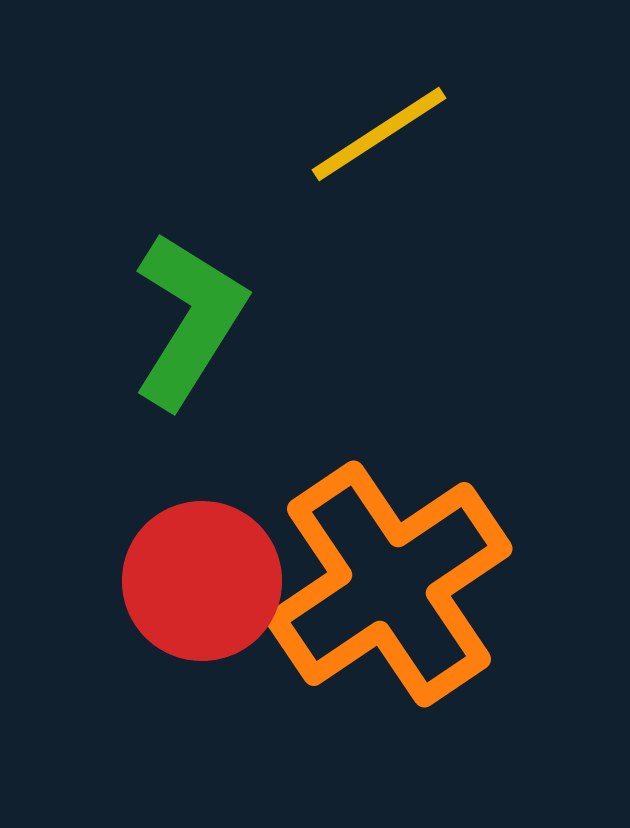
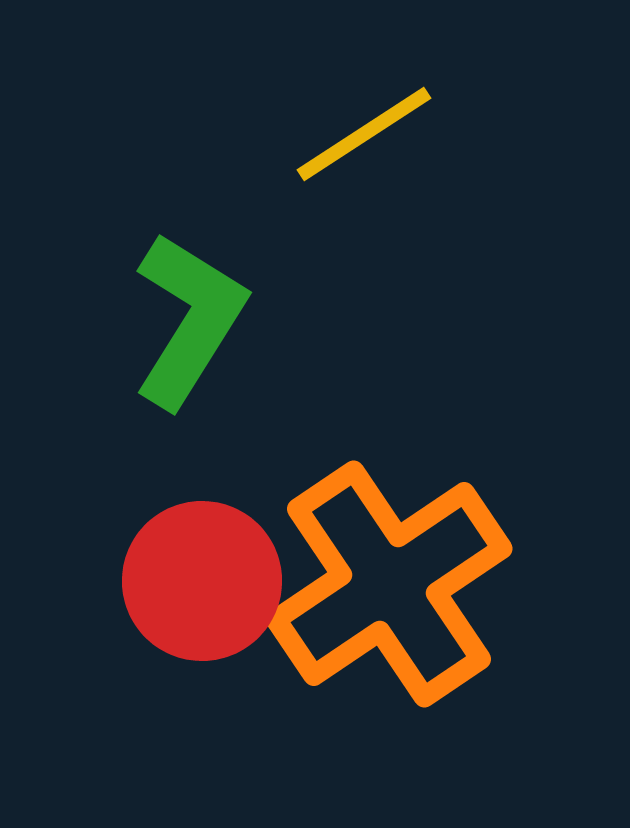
yellow line: moved 15 px left
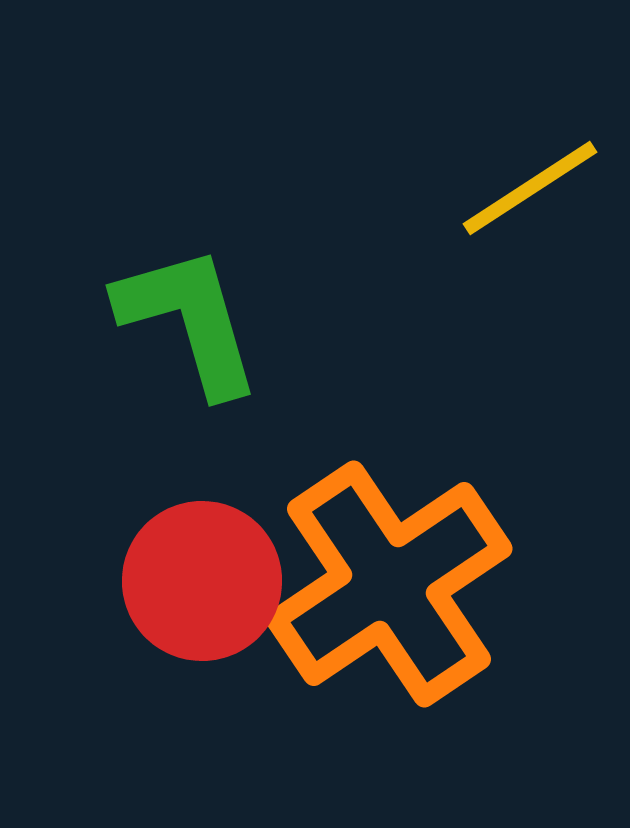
yellow line: moved 166 px right, 54 px down
green L-shape: rotated 48 degrees counterclockwise
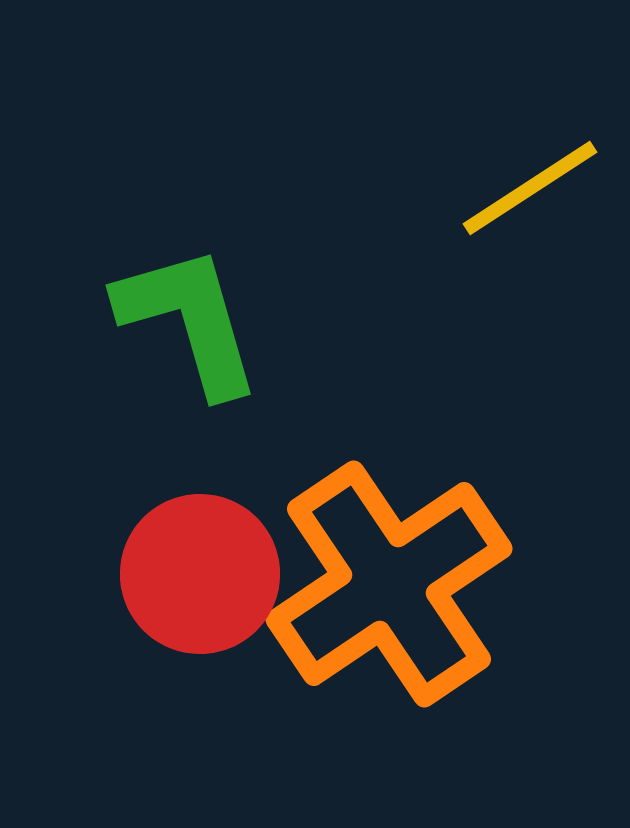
red circle: moved 2 px left, 7 px up
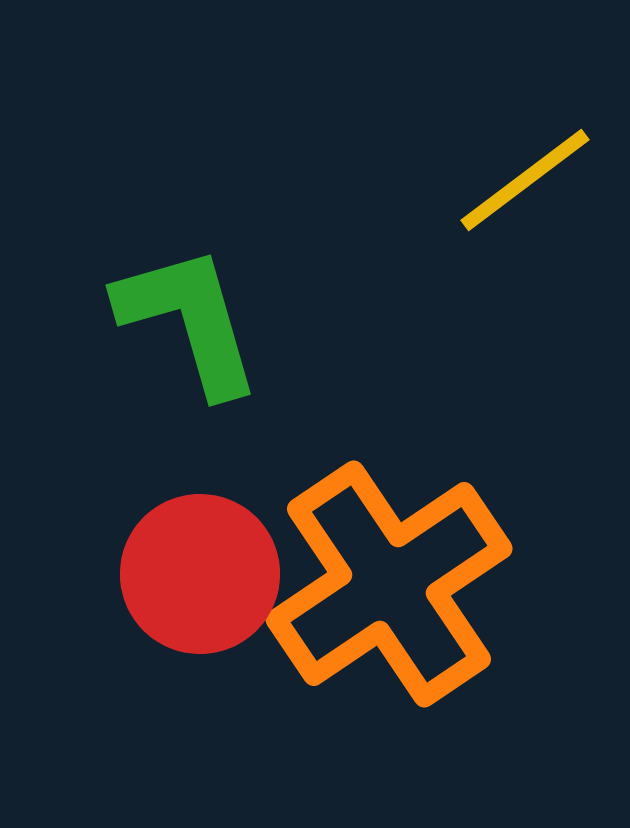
yellow line: moved 5 px left, 8 px up; rotated 4 degrees counterclockwise
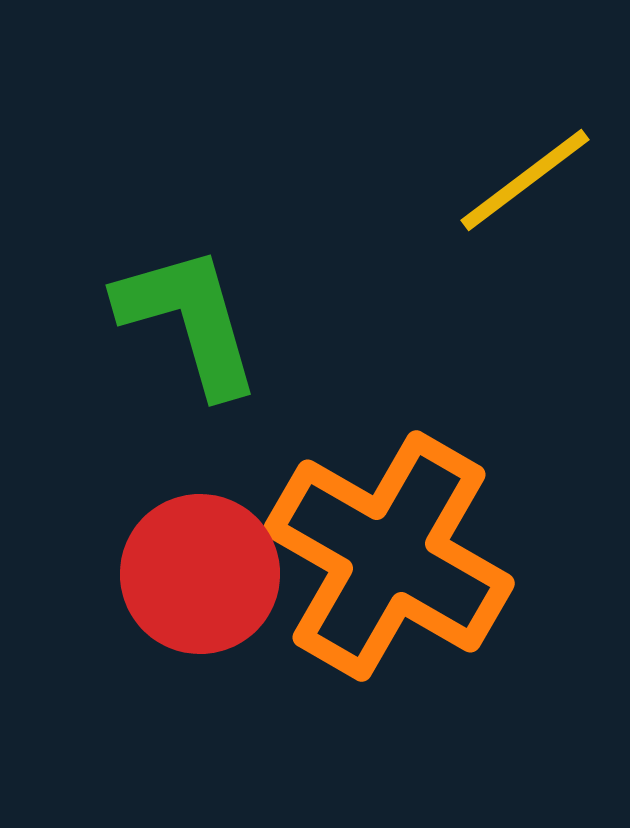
orange cross: moved 28 px up; rotated 26 degrees counterclockwise
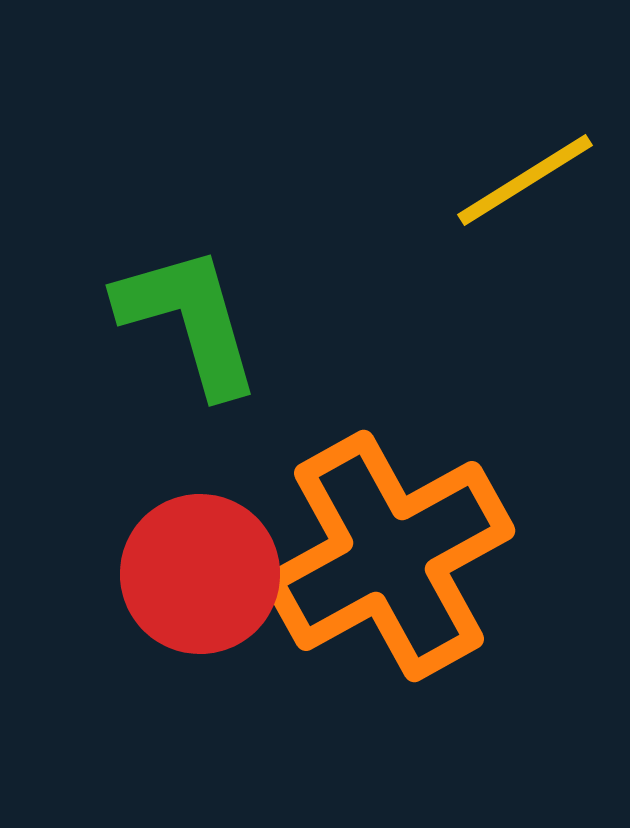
yellow line: rotated 5 degrees clockwise
orange cross: rotated 31 degrees clockwise
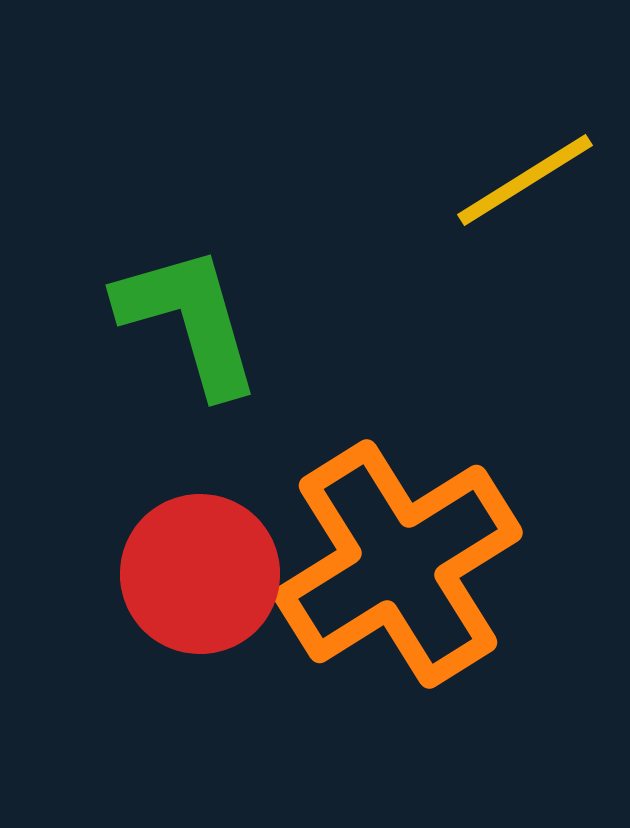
orange cross: moved 9 px right, 8 px down; rotated 3 degrees counterclockwise
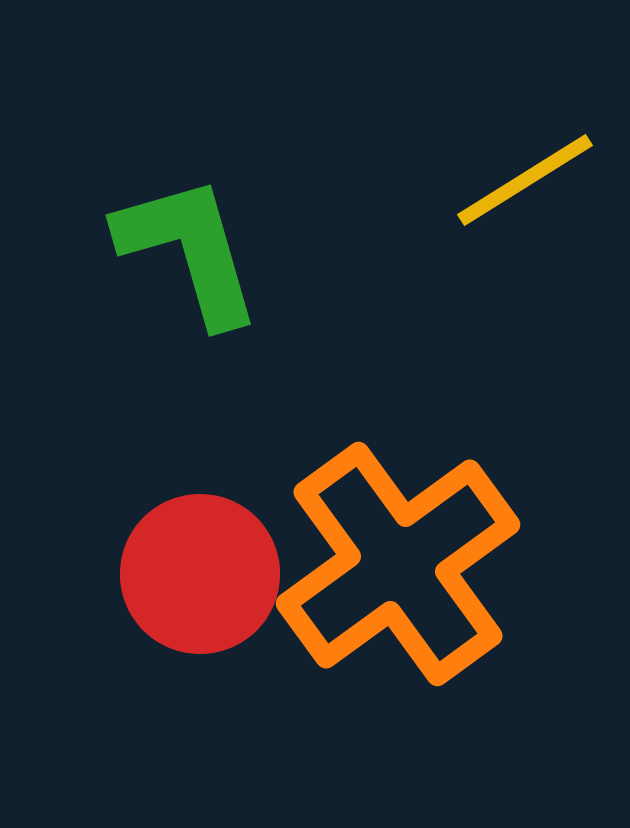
green L-shape: moved 70 px up
orange cross: rotated 4 degrees counterclockwise
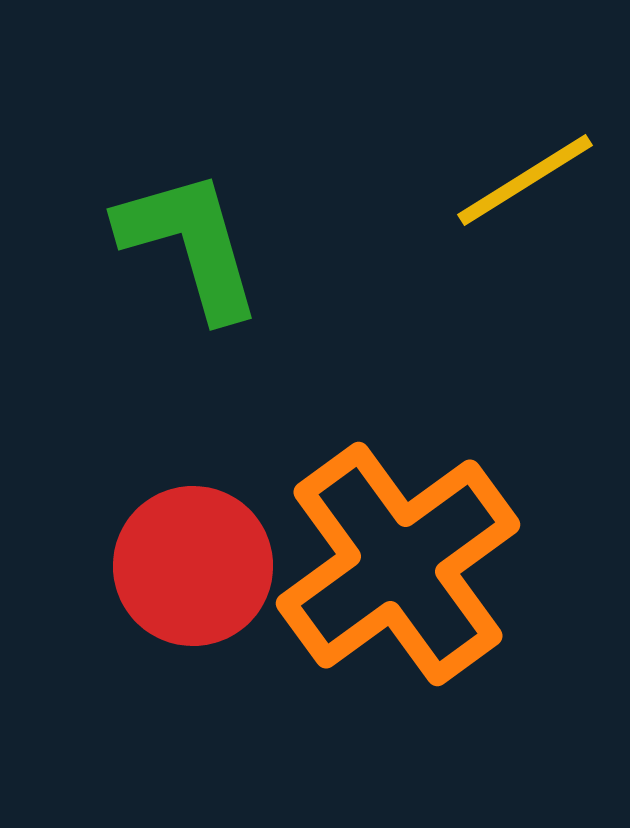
green L-shape: moved 1 px right, 6 px up
red circle: moved 7 px left, 8 px up
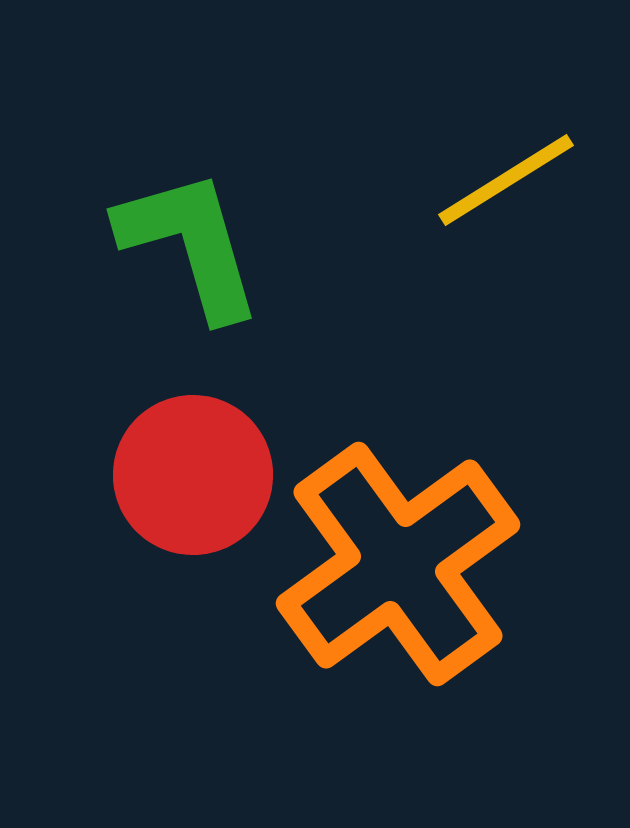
yellow line: moved 19 px left
red circle: moved 91 px up
